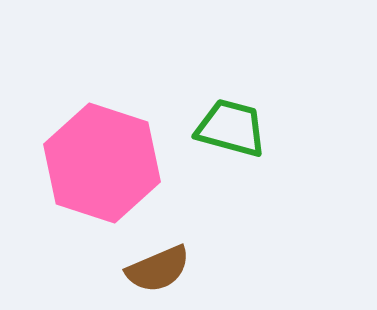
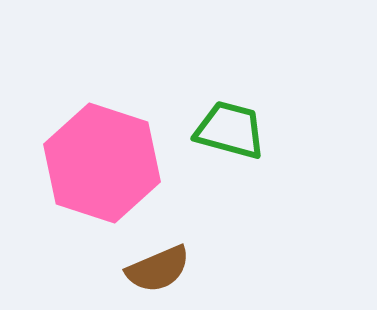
green trapezoid: moved 1 px left, 2 px down
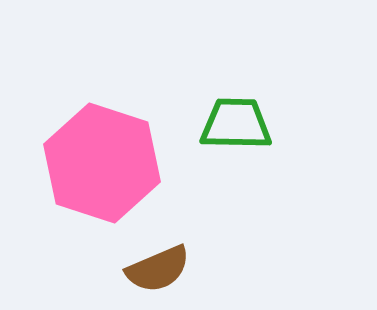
green trapezoid: moved 6 px right, 6 px up; rotated 14 degrees counterclockwise
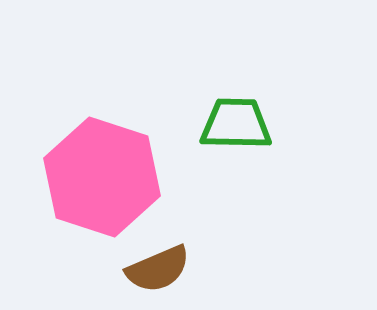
pink hexagon: moved 14 px down
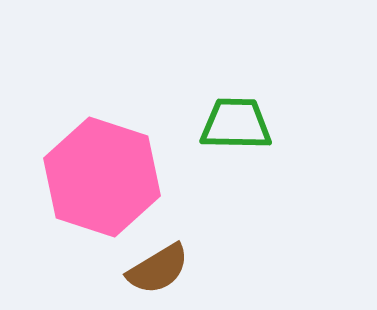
brown semicircle: rotated 8 degrees counterclockwise
